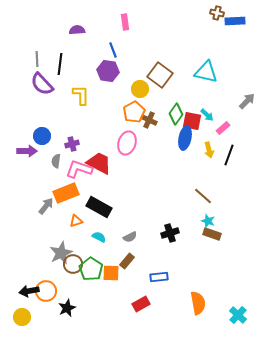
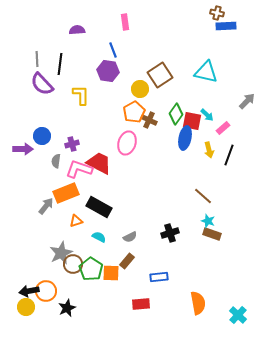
blue rectangle at (235, 21): moved 9 px left, 5 px down
brown square at (160, 75): rotated 20 degrees clockwise
purple arrow at (27, 151): moved 4 px left, 2 px up
red rectangle at (141, 304): rotated 24 degrees clockwise
yellow circle at (22, 317): moved 4 px right, 10 px up
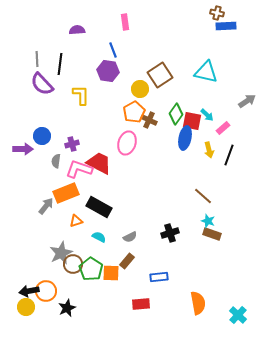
gray arrow at (247, 101): rotated 12 degrees clockwise
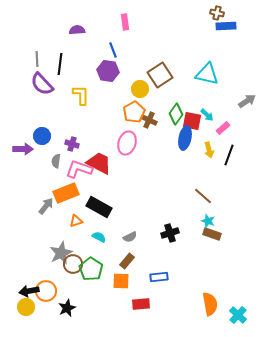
cyan triangle at (206, 72): moved 1 px right, 2 px down
purple cross at (72, 144): rotated 32 degrees clockwise
orange square at (111, 273): moved 10 px right, 8 px down
orange semicircle at (198, 303): moved 12 px right, 1 px down
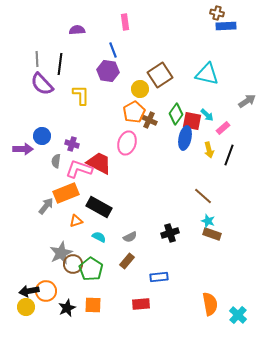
orange square at (121, 281): moved 28 px left, 24 px down
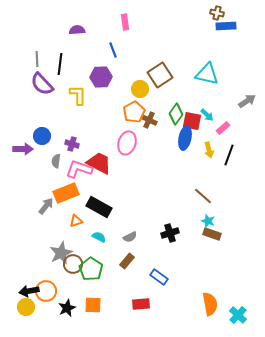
purple hexagon at (108, 71): moved 7 px left, 6 px down; rotated 10 degrees counterclockwise
yellow L-shape at (81, 95): moved 3 px left
blue rectangle at (159, 277): rotated 42 degrees clockwise
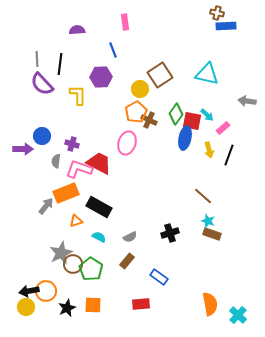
gray arrow at (247, 101): rotated 138 degrees counterclockwise
orange pentagon at (134, 112): moved 2 px right
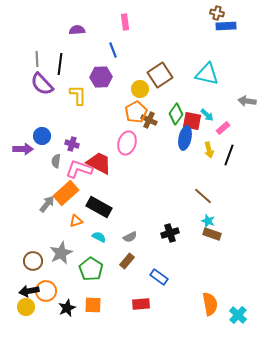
orange rectangle at (66, 193): rotated 20 degrees counterclockwise
gray arrow at (46, 206): moved 1 px right, 2 px up
brown circle at (73, 264): moved 40 px left, 3 px up
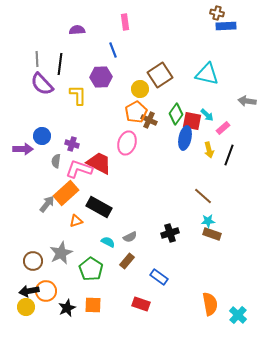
cyan star at (208, 221): rotated 24 degrees counterclockwise
cyan semicircle at (99, 237): moved 9 px right, 5 px down
red rectangle at (141, 304): rotated 24 degrees clockwise
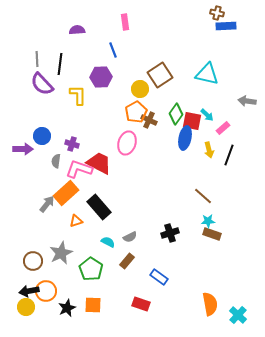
black rectangle at (99, 207): rotated 20 degrees clockwise
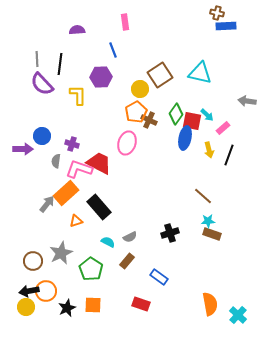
cyan triangle at (207, 74): moved 7 px left, 1 px up
